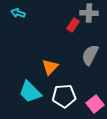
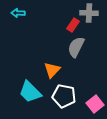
cyan arrow: rotated 16 degrees counterclockwise
gray semicircle: moved 14 px left, 8 px up
orange triangle: moved 2 px right, 3 px down
white pentagon: rotated 15 degrees clockwise
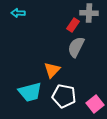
cyan trapezoid: rotated 60 degrees counterclockwise
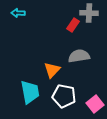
gray semicircle: moved 3 px right, 9 px down; rotated 55 degrees clockwise
cyan trapezoid: rotated 85 degrees counterclockwise
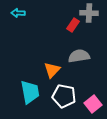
pink square: moved 2 px left
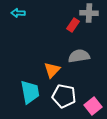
pink square: moved 2 px down
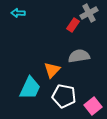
gray cross: rotated 30 degrees counterclockwise
cyan trapezoid: moved 4 px up; rotated 35 degrees clockwise
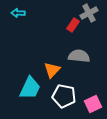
gray semicircle: rotated 15 degrees clockwise
pink square: moved 2 px up; rotated 12 degrees clockwise
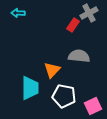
cyan trapezoid: rotated 25 degrees counterclockwise
pink square: moved 2 px down
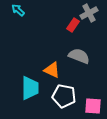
cyan arrow: moved 3 px up; rotated 40 degrees clockwise
gray semicircle: rotated 15 degrees clockwise
orange triangle: rotated 48 degrees counterclockwise
pink square: rotated 30 degrees clockwise
